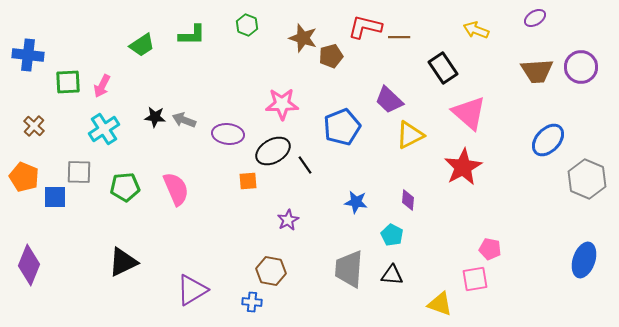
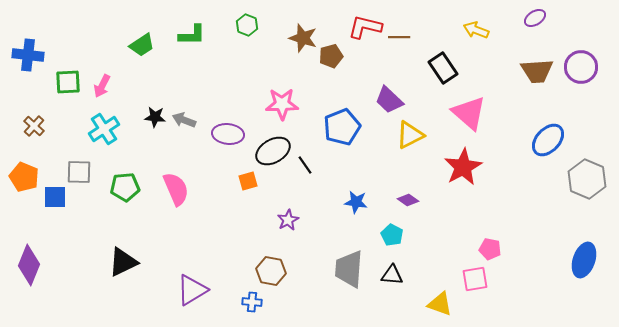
orange square at (248, 181): rotated 12 degrees counterclockwise
purple diamond at (408, 200): rotated 60 degrees counterclockwise
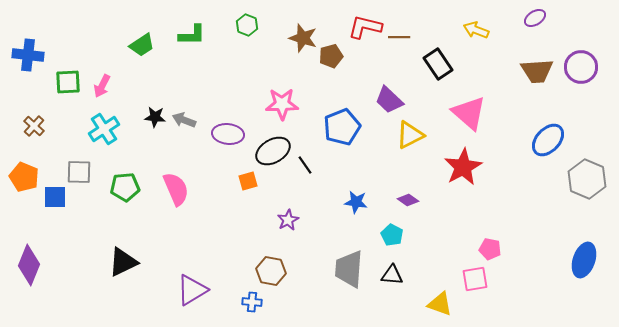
black rectangle at (443, 68): moved 5 px left, 4 px up
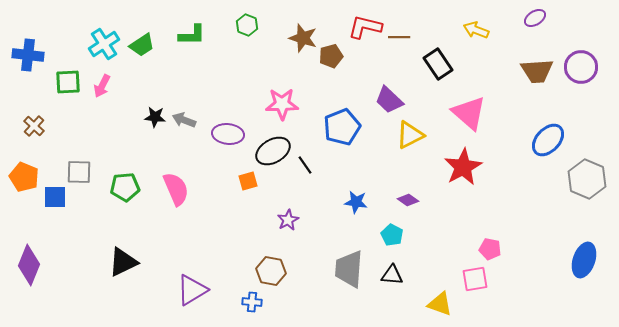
cyan cross at (104, 129): moved 85 px up
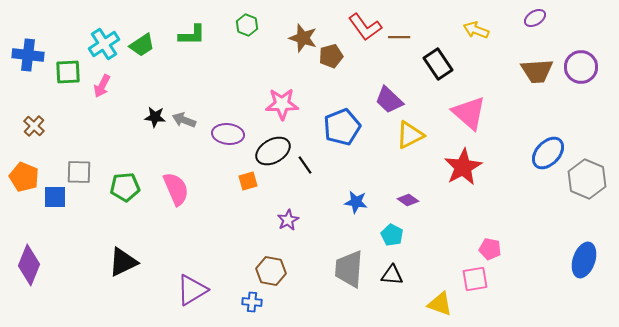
red L-shape at (365, 27): rotated 140 degrees counterclockwise
green square at (68, 82): moved 10 px up
blue ellipse at (548, 140): moved 13 px down
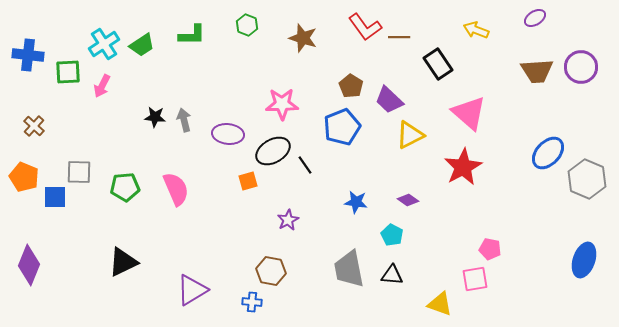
brown pentagon at (331, 56): moved 20 px right, 30 px down; rotated 25 degrees counterclockwise
gray arrow at (184, 120): rotated 55 degrees clockwise
gray trapezoid at (349, 269): rotated 15 degrees counterclockwise
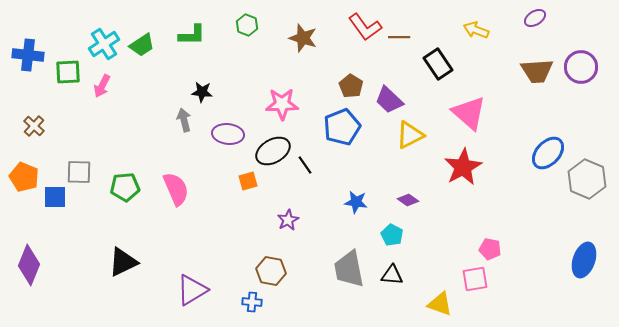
black star at (155, 117): moved 47 px right, 25 px up
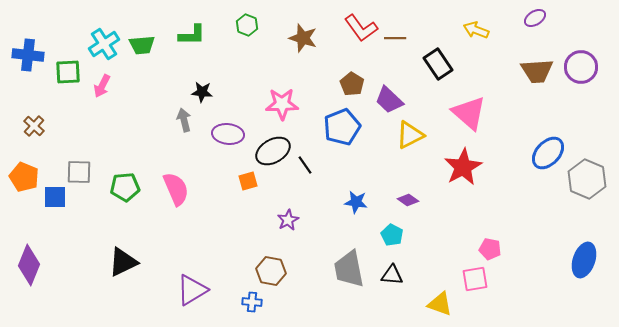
red L-shape at (365, 27): moved 4 px left, 1 px down
brown line at (399, 37): moved 4 px left, 1 px down
green trapezoid at (142, 45): rotated 28 degrees clockwise
brown pentagon at (351, 86): moved 1 px right, 2 px up
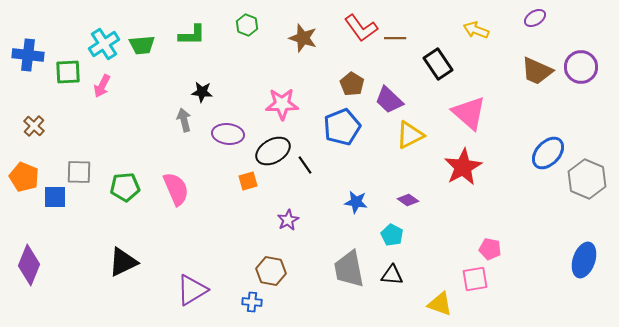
brown trapezoid at (537, 71): rotated 28 degrees clockwise
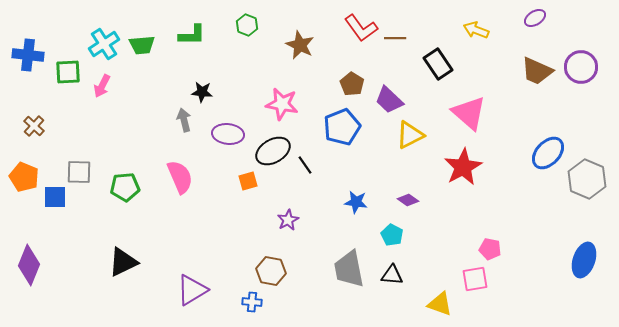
brown star at (303, 38): moved 3 px left, 7 px down; rotated 8 degrees clockwise
pink star at (282, 104): rotated 12 degrees clockwise
pink semicircle at (176, 189): moved 4 px right, 12 px up
